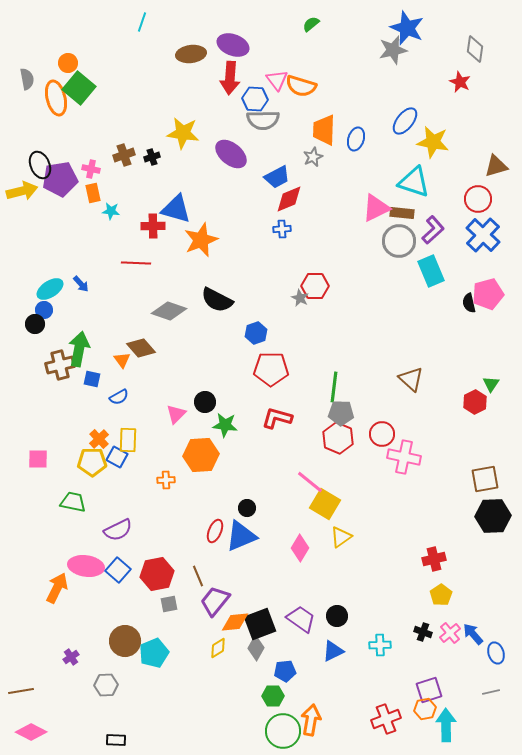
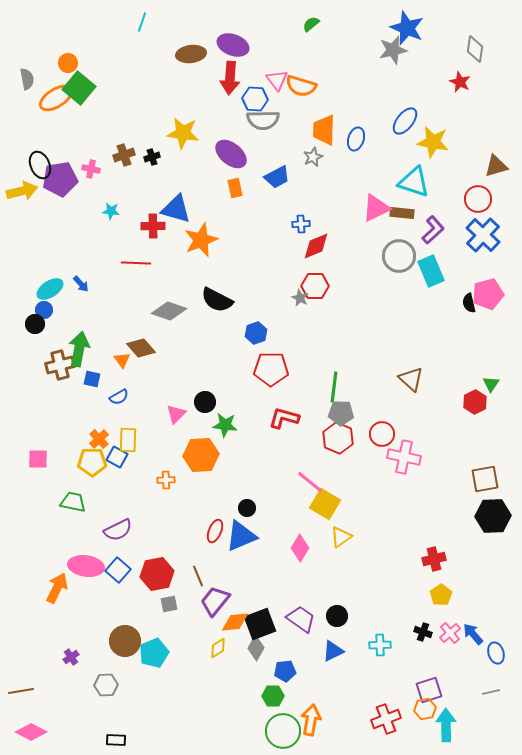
orange ellipse at (56, 98): rotated 72 degrees clockwise
orange rectangle at (93, 193): moved 142 px right, 5 px up
red diamond at (289, 199): moved 27 px right, 47 px down
blue cross at (282, 229): moved 19 px right, 5 px up
gray circle at (399, 241): moved 15 px down
red L-shape at (277, 418): moved 7 px right
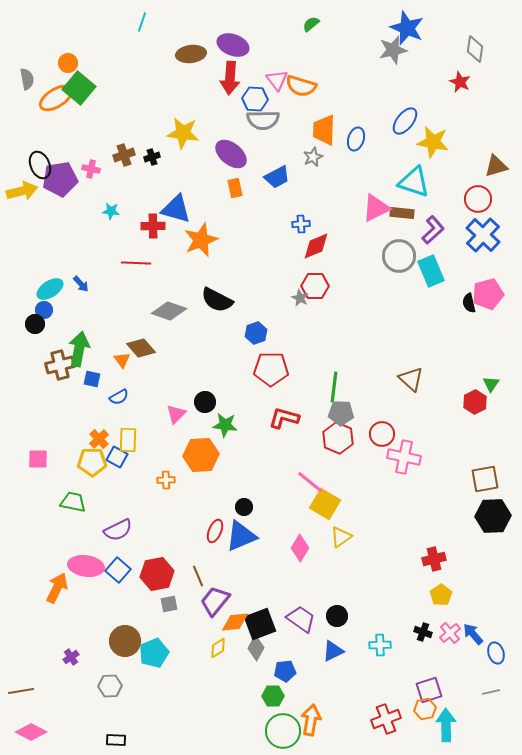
black circle at (247, 508): moved 3 px left, 1 px up
gray hexagon at (106, 685): moved 4 px right, 1 px down
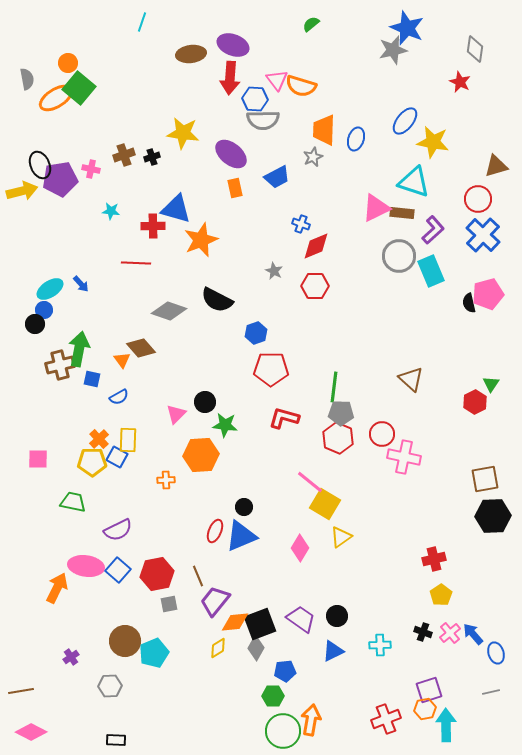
blue cross at (301, 224): rotated 24 degrees clockwise
gray star at (300, 298): moved 26 px left, 27 px up
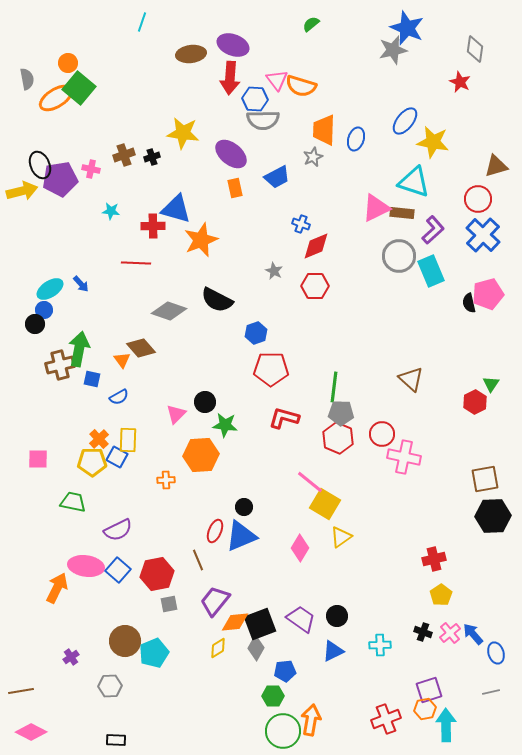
brown line at (198, 576): moved 16 px up
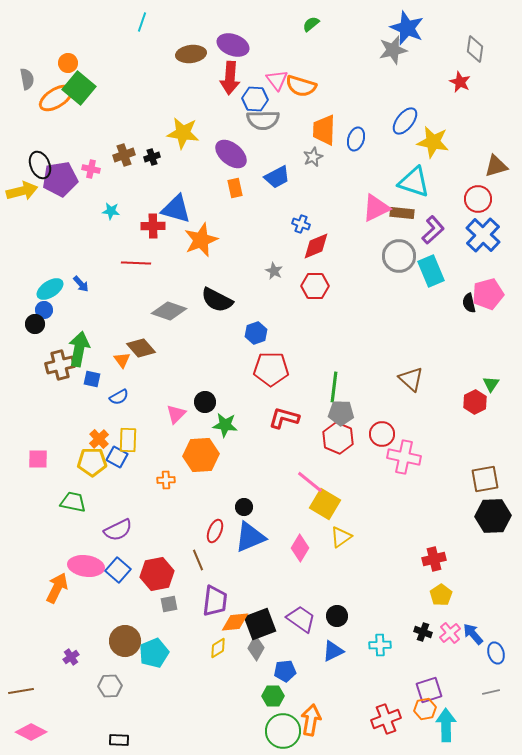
blue triangle at (241, 536): moved 9 px right, 1 px down
purple trapezoid at (215, 601): rotated 148 degrees clockwise
black rectangle at (116, 740): moved 3 px right
